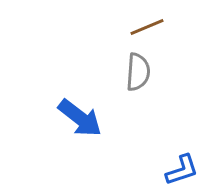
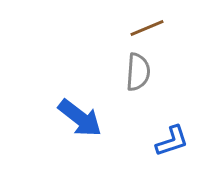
brown line: moved 1 px down
blue L-shape: moved 10 px left, 29 px up
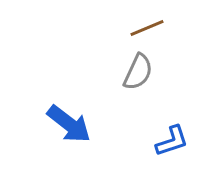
gray semicircle: rotated 21 degrees clockwise
blue arrow: moved 11 px left, 6 px down
